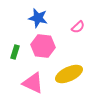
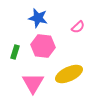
pink triangle: rotated 35 degrees clockwise
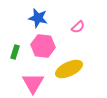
yellow ellipse: moved 5 px up
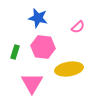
pink hexagon: moved 1 px down
yellow ellipse: rotated 16 degrees clockwise
pink triangle: moved 1 px left
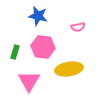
blue star: moved 2 px up
pink semicircle: rotated 32 degrees clockwise
pink triangle: moved 3 px left, 2 px up
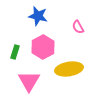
pink semicircle: rotated 72 degrees clockwise
pink hexagon: rotated 25 degrees clockwise
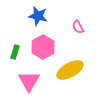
yellow ellipse: moved 1 px right, 1 px down; rotated 20 degrees counterclockwise
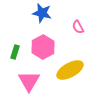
blue star: moved 4 px right, 3 px up
